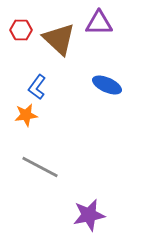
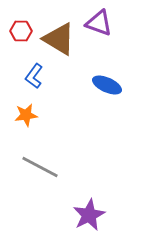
purple triangle: rotated 20 degrees clockwise
red hexagon: moved 1 px down
brown triangle: rotated 12 degrees counterclockwise
blue L-shape: moved 3 px left, 11 px up
purple star: rotated 16 degrees counterclockwise
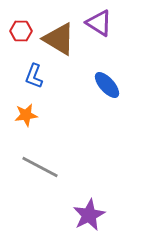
purple triangle: rotated 12 degrees clockwise
blue L-shape: rotated 15 degrees counterclockwise
blue ellipse: rotated 24 degrees clockwise
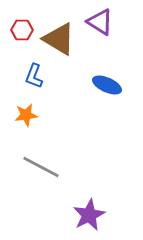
purple triangle: moved 1 px right, 1 px up
red hexagon: moved 1 px right, 1 px up
blue ellipse: rotated 24 degrees counterclockwise
gray line: moved 1 px right
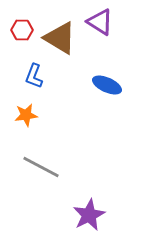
brown triangle: moved 1 px right, 1 px up
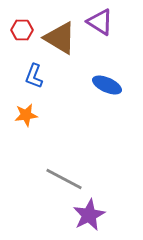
gray line: moved 23 px right, 12 px down
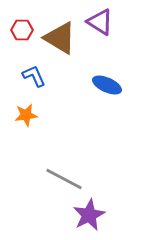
blue L-shape: rotated 135 degrees clockwise
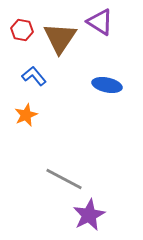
red hexagon: rotated 10 degrees clockwise
brown triangle: rotated 33 degrees clockwise
blue L-shape: rotated 15 degrees counterclockwise
blue ellipse: rotated 12 degrees counterclockwise
orange star: rotated 15 degrees counterclockwise
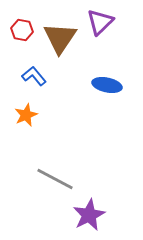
purple triangle: rotated 44 degrees clockwise
gray line: moved 9 px left
